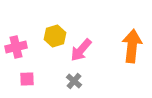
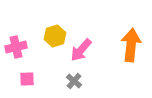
orange arrow: moved 1 px left, 1 px up
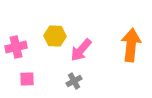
yellow hexagon: rotated 20 degrees clockwise
gray cross: rotated 21 degrees clockwise
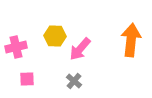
orange arrow: moved 5 px up
pink arrow: moved 1 px left, 1 px up
gray cross: rotated 21 degrees counterclockwise
